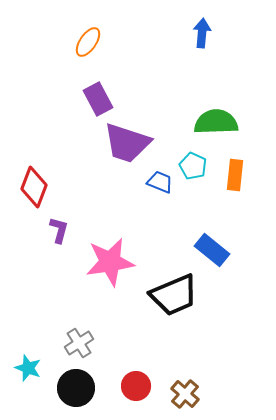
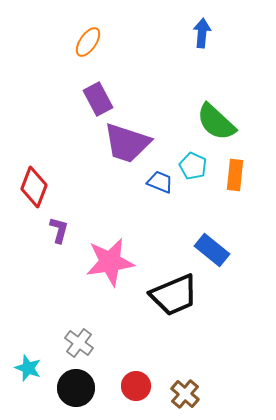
green semicircle: rotated 135 degrees counterclockwise
gray cross: rotated 20 degrees counterclockwise
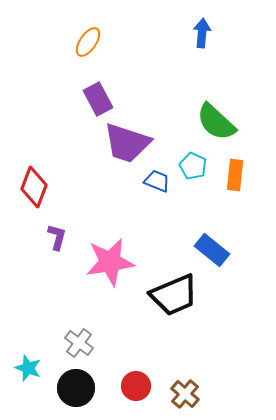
blue trapezoid: moved 3 px left, 1 px up
purple L-shape: moved 2 px left, 7 px down
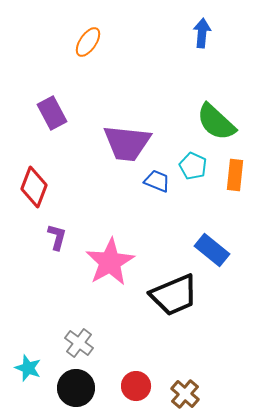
purple rectangle: moved 46 px left, 14 px down
purple trapezoid: rotated 12 degrees counterclockwise
pink star: rotated 21 degrees counterclockwise
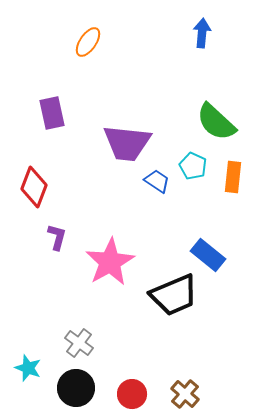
purple rectangle: rotated 16 degrees clockwise
orange rectangle: moved 2 px left, 2 px down
blue trapezoid: rotated 12 degrees clockwise
blue rectangle: moved 4 px left, 5 px down
red circle: moved 4 px left, 8 px down
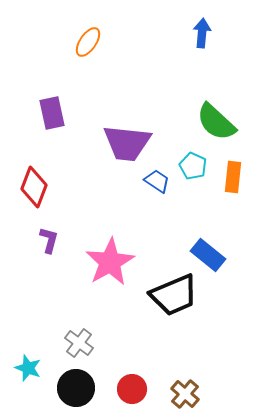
purple L-shape: moved 8 px left, 3 px down
red circle: moved 5 px up
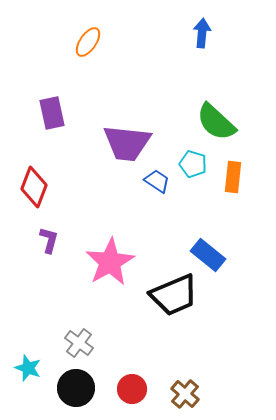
cyan pentagon: moved 2 px up; rotated 8 degrees counterclockwise
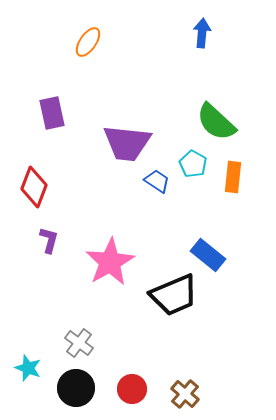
cyan pentagon: rotated 12 degrees clockwise
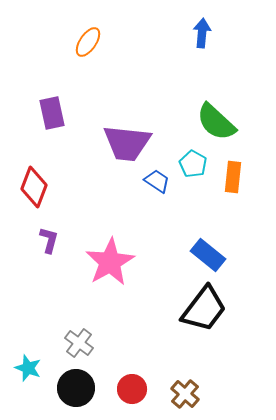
black trapezoid: moved 30 px right, 14 px down; rotated 30 degrees counterclockwise
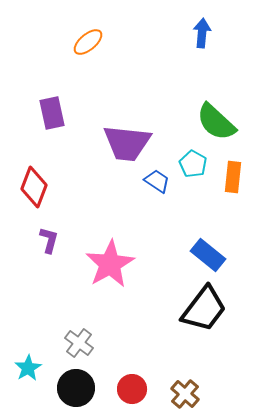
orange ellipse: rotated 16 degrees clockwise
pink star: moved 2 px down
cyan star: rotated 20 degrees clockwise
